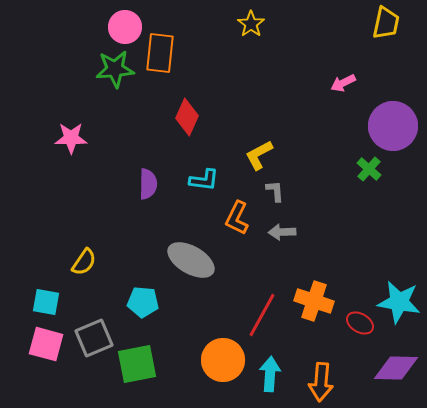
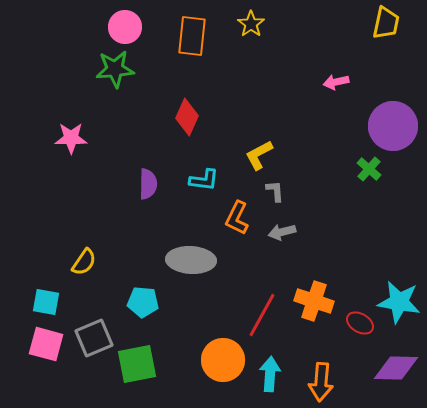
orange rectangle: moved 32 px right, 17 px up
pink arrow: moved 7 px left, 1 px up; rotated 15 degrees clockwise
gray arrow: rotated 12 degrees counterclockwise
gray ellipse: rotated 27 degrees counterclockwise
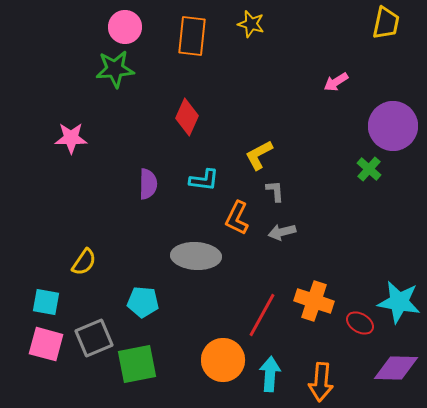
yellow star: rotated 20 degrees counterclockwise
pink arrow: rotated 20 degrees counterclockwise
gray ellipse: moved 5 px right, 4 px up
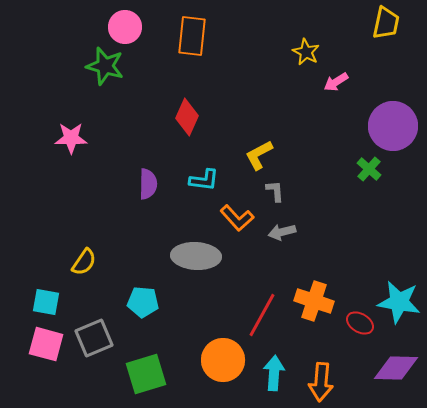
yellow star: moved 55 px right, 28 px down; rotated 12 degrees clockwise
green star: moved 10 px left, 3 px up; rotated 21 degrees clockwise
orange L-shape: rotated 68 degrees counterclockwise
green square: moved 9 px right, 10 px down; rotated 6 degrees counterclockwise
cyan arrow: moved 4 px right, 1 px up
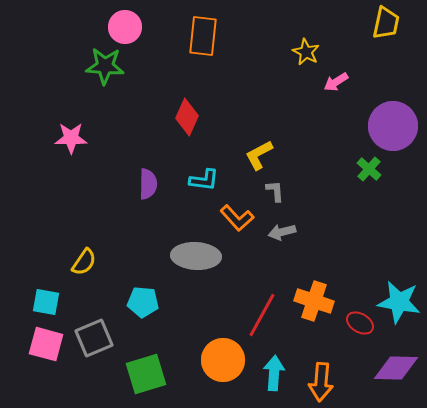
orange rectangle: moved 11 px right
green star: rotated 12 degrees counterclockwise
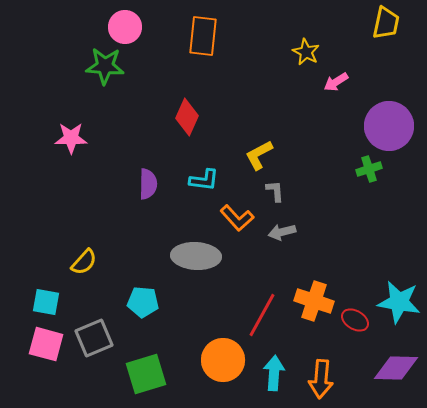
purple circle: moved 4 px left
green cross: rotated 30 degrees clockwise
yellow semicircle: rotated 8 degrees clockwise
red ellipse: moved 5 px left, 3 px up
orange arrow: moved 3 px up
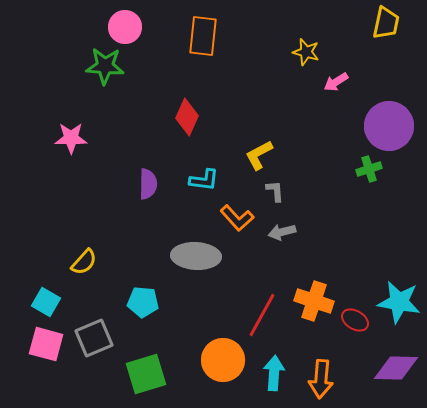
yellow star: rotated 12 degrees counterclockwise
cyan square: rotated 20 degrees clockwise
